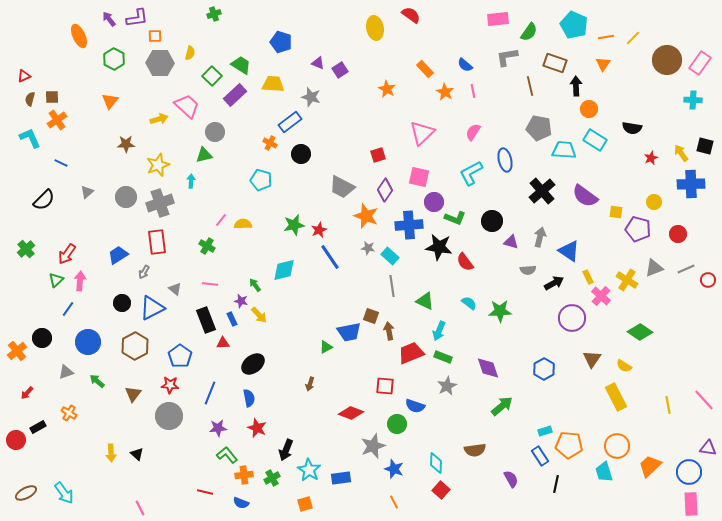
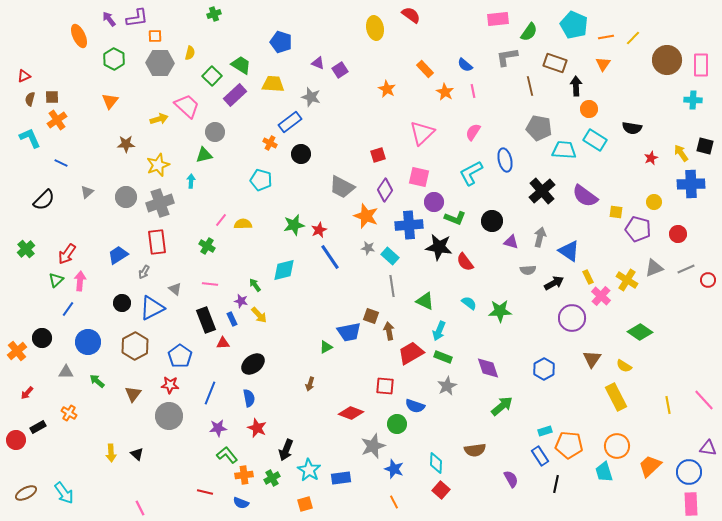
pink rectangle at (700, 63): moved 1 px right, 2 px down; rotated 35 degrees counterclockwise
red trapezoid at (411, 353): rotated 8 degrees counterclockwise
gray triangle at (66, 372): rotated 21 degrees clockwise
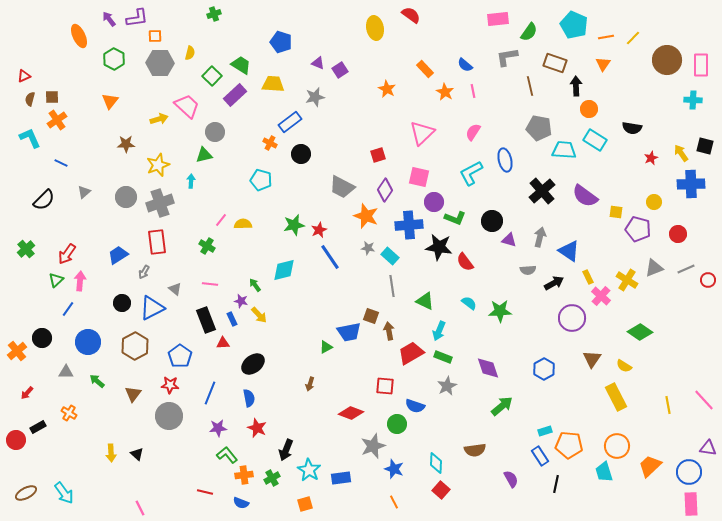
gray star at (311, 97): moved 4 px right; rotated 30 degrees counterclockwise
gray triangle at (87, 192): moved 3 px left
purple triangle at (511, 242): moved 2 px left, 2 px up
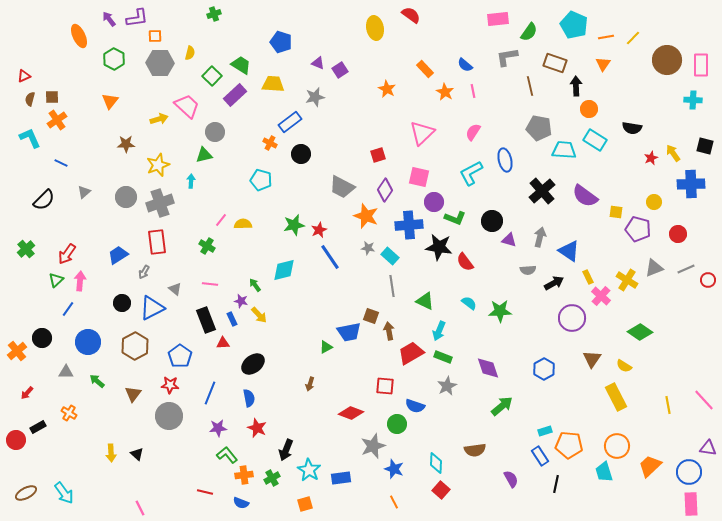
yellow arrow at (681, 153): moved 8 px left
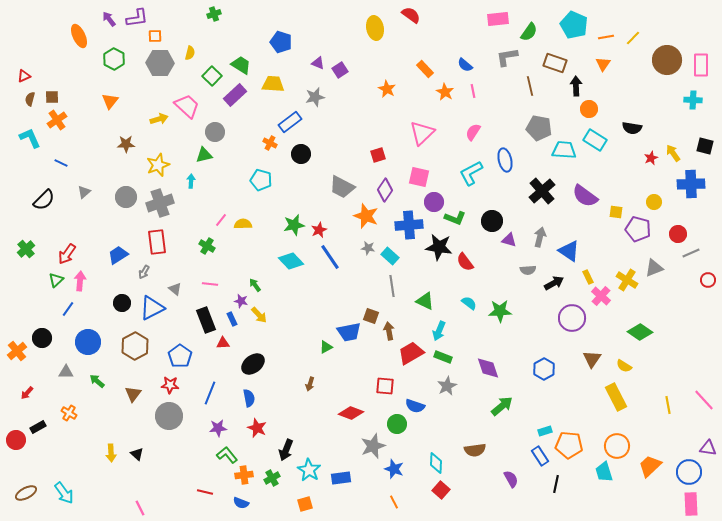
gray line at (686, 269): moved 5 px right, 16 px up
cyan diamond at (284, 270): moved 7 px right, 9 px up; rotated 60 degrees clockwise
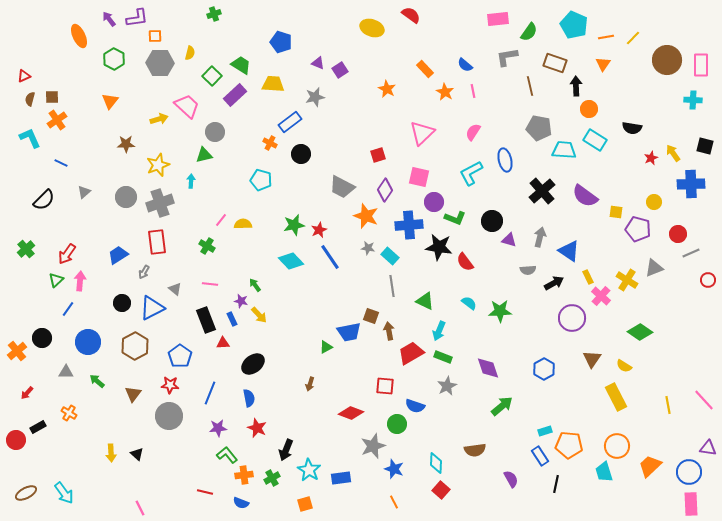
yellow ellipse at (375, 28): moved 3 px left; rotated 60 degrees counterclockwise
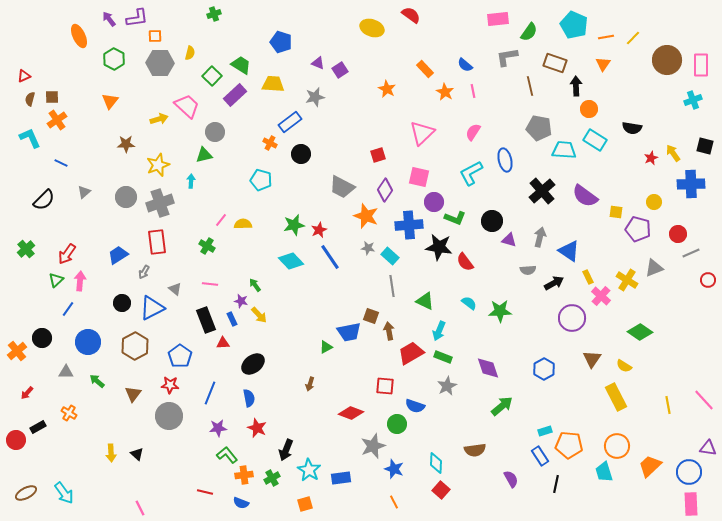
cyan cross at (693, 100): rotated 24 degrees counterclockwise
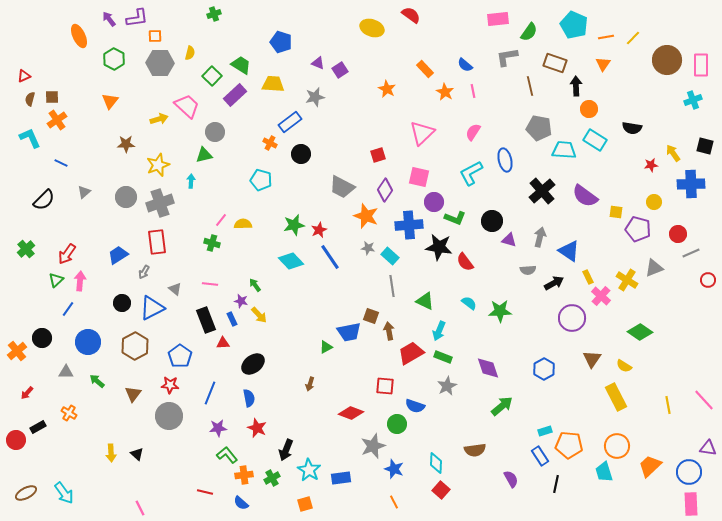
red star at (651, 158): moved 7 px down; rotated 16 degrees clockwise
green cross at (207, 246): moved 5 px right, 3 px up; rotated 14 degrees counterclockwise
blue semicircle at (241, 503): rotated 21 degrees clockwise
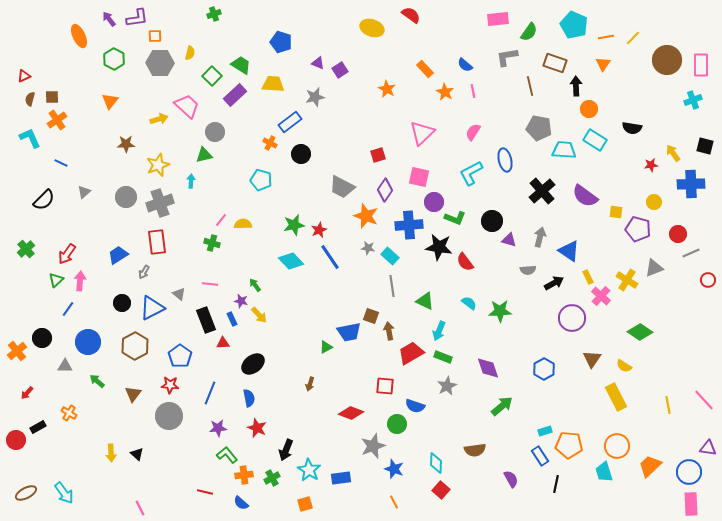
gray triangle at (175, 289): moved 4 px right, 5 px down
gray triangle at (66, 372): moved 1 px left, 6 px up
